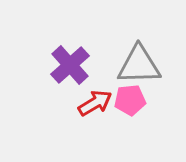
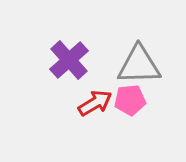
purple cross: moved 1 px left, 5 px up
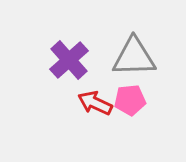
gray triangle: moved 5 px left, 8 px up
red arrow: rotated 124 degrees counterclockwise
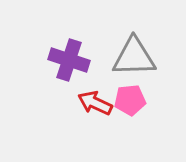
purple cross: rotated 30 degrees counterclockwise
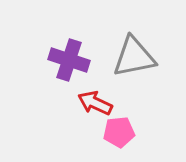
gray triangle: rotated 9 degrees counterclockwise
pink pentagon: moved 11 px left, 32 px down
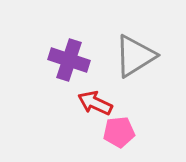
gray triangle: moved 1 px right, 1 px up; rotated 21 degrees counterclockwise
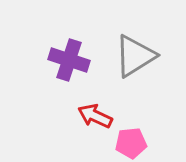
red arrow: moved 13 px down
pink pentagon: moved 12 px right, 11 px down
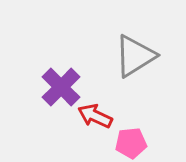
purple cross: moved 8 px left, 27 px down; rotated 27 degrees clockwise
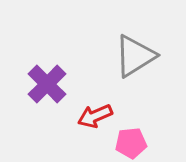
purple cross: moved 14 px left, 3 px up
red arrow: rotated 48 degrees counterclockwise
